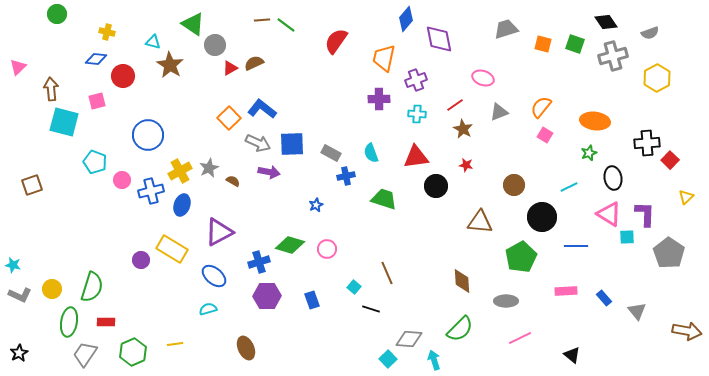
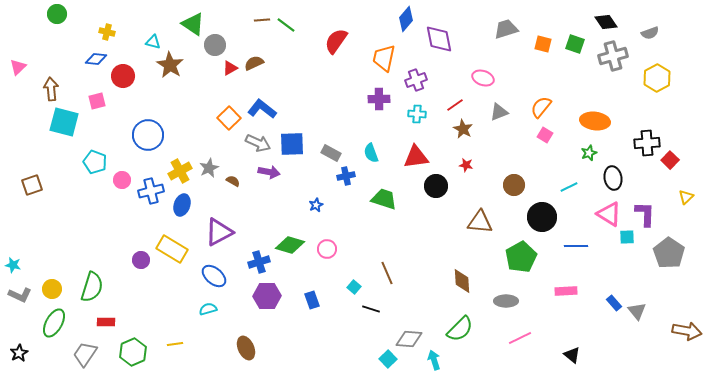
blue rectangle at (604, 298): moved 10 px right, 5 px down
green ellipse at (69, 322): moved 15 px left, 1 px down; rotated 20 degrees clockwise
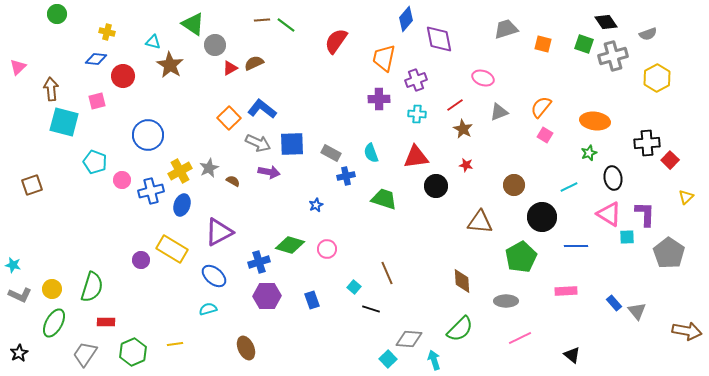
gray semicircle at (650, 33): moved 2 px left, 1 px down
green square at (575, 44): moved 9 px right
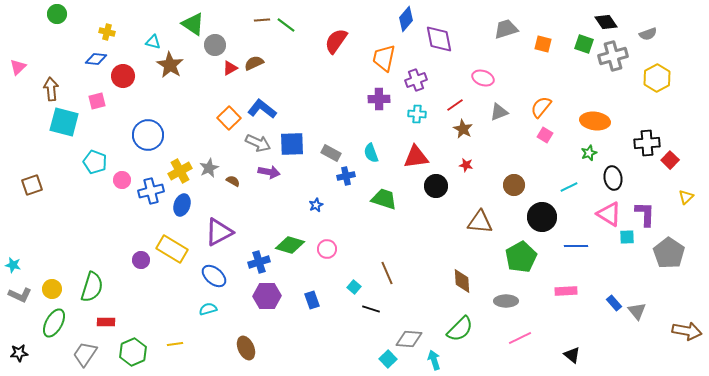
black star at (19, 353): rotated 24 degrees clockwise
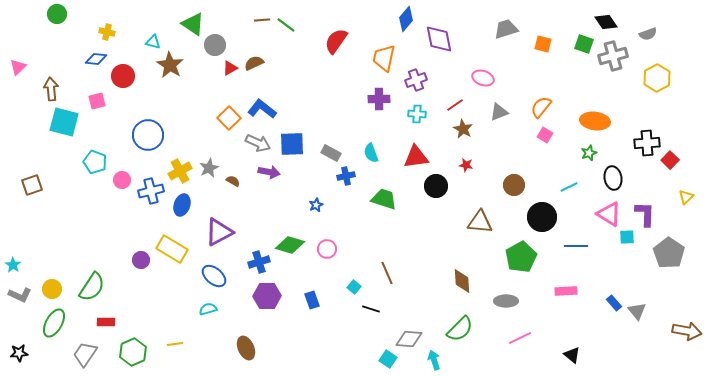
cyan star at (13, 265): rotated 21 degrees clockwise
green semicircle at (92, 287): rotated 16 degrees clockwise
cyan square at (388, 359): rotated 12 degrees counterclockwise
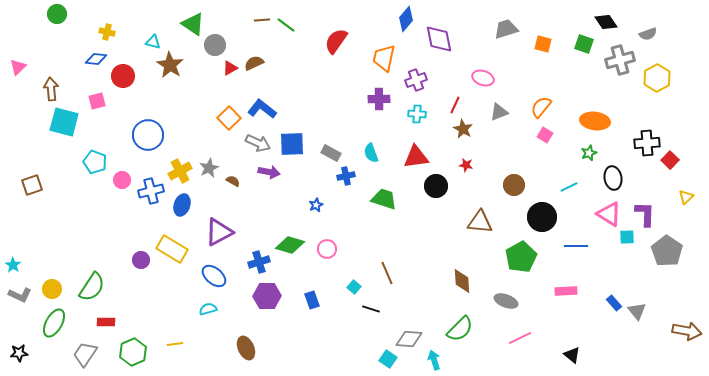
gray cross at (613, 56): moved 7 px right, 4 px down
red line at (455, 105): rotated 30 degrees counterclockwise
gray pentagon at (669, 253): moved 2 px left, 2 px up
gray ellipse at (506, 301): rotated 20 degrees clockwise
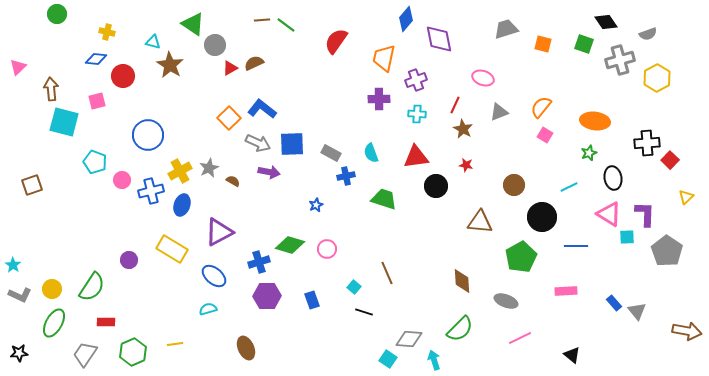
purple circle at (141, 260): moved 12 px left
black line at (371, 309): moved 7 px left, 3 px down
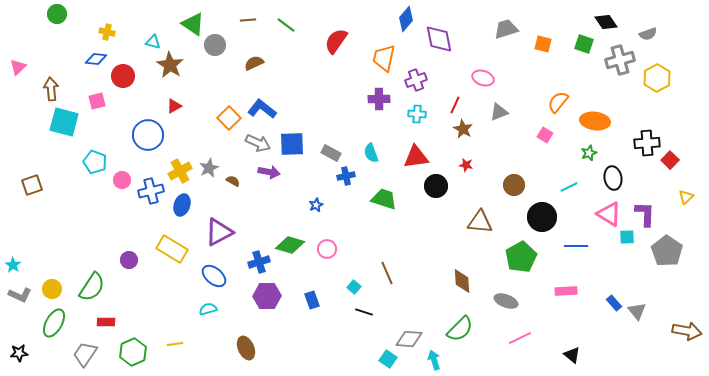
brown line at (262, 20): moved 14 px left
red triangle at (230, 68): moved 56 px left, 38 px down
orange semicircle at (541, 107): moved 17 px right, 5 px up
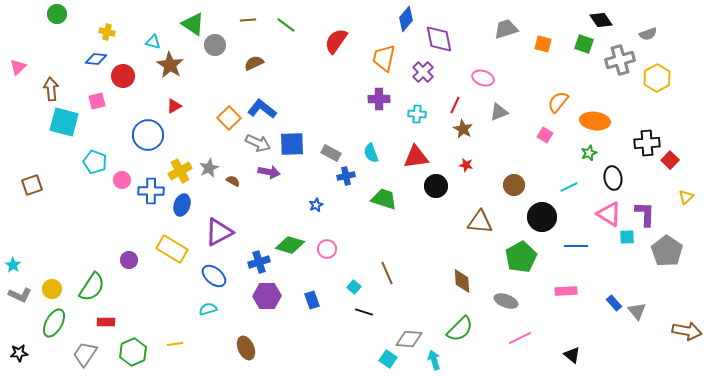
black diamond at (606, 22): moved 5 px left, 2 px up
purple cross at (416, 80): moved 7 px right, 8 px up; rotated 25 degrees counterclockwise
blue cross at (151, 191): rotated 15 degrees clockwise
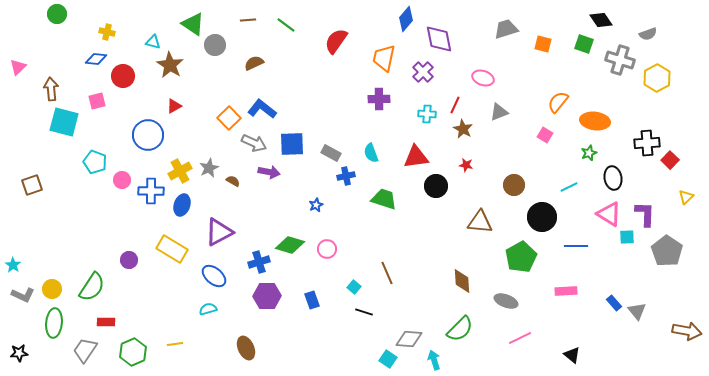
gray cross at (620, 60): rotated 32 degrees clockwise
cyan cross at (417, 114): moved 10 px right
gray arrow at (258, 143): moved 4 px left
gray L-shape at (20, 295): moved 3 px right
green ellipse at (54, 323): rotated 24 degrees counterclockwise
gray trapezoid at (85, 354): moved 4 px up
